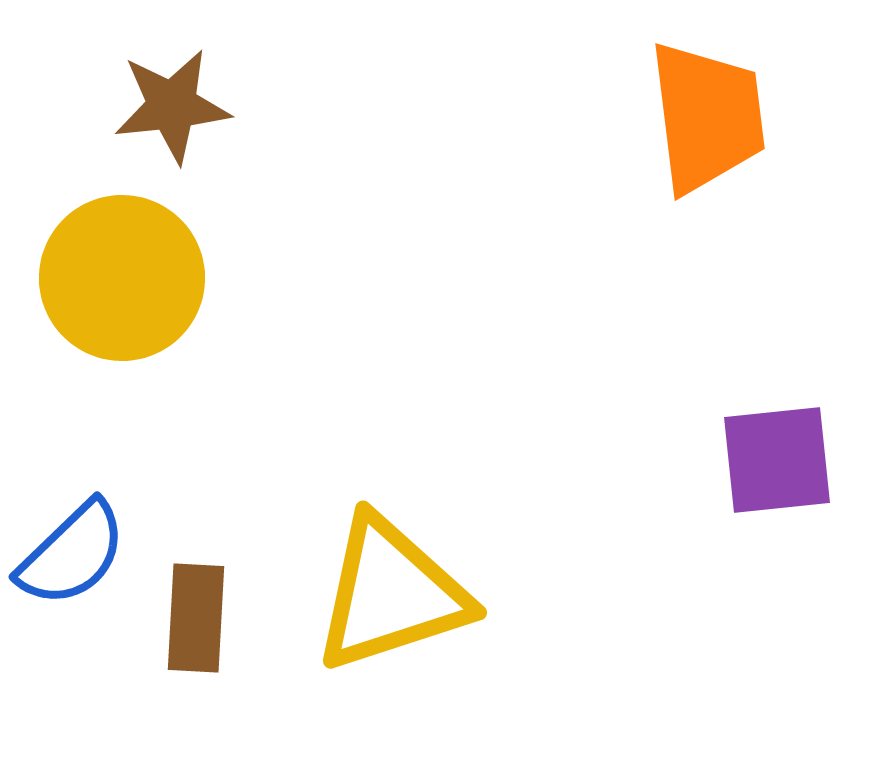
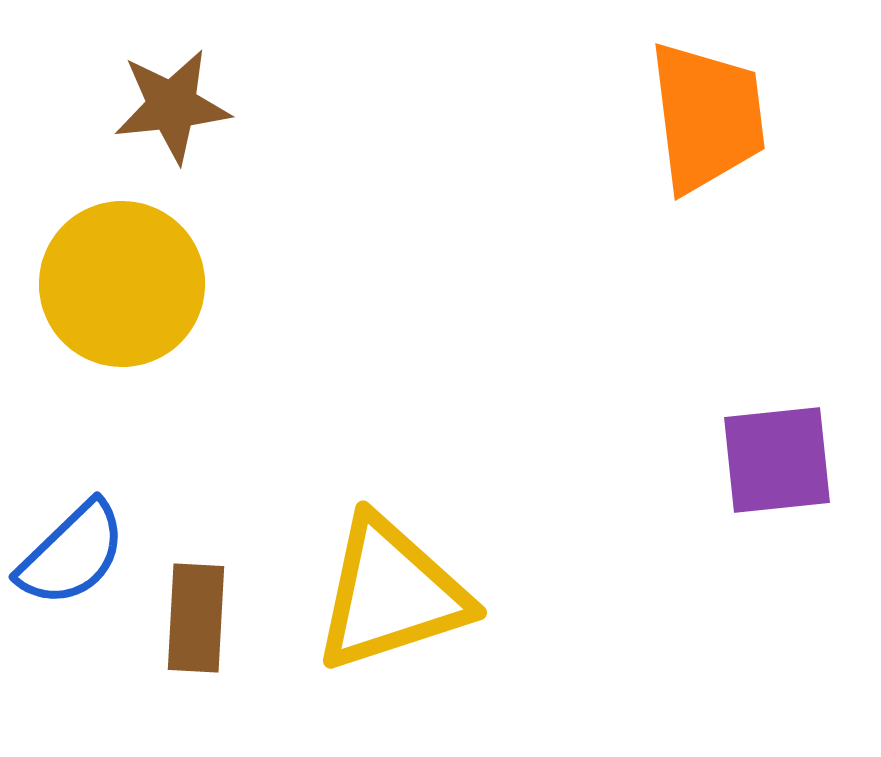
yellow circle: moved 6 px down
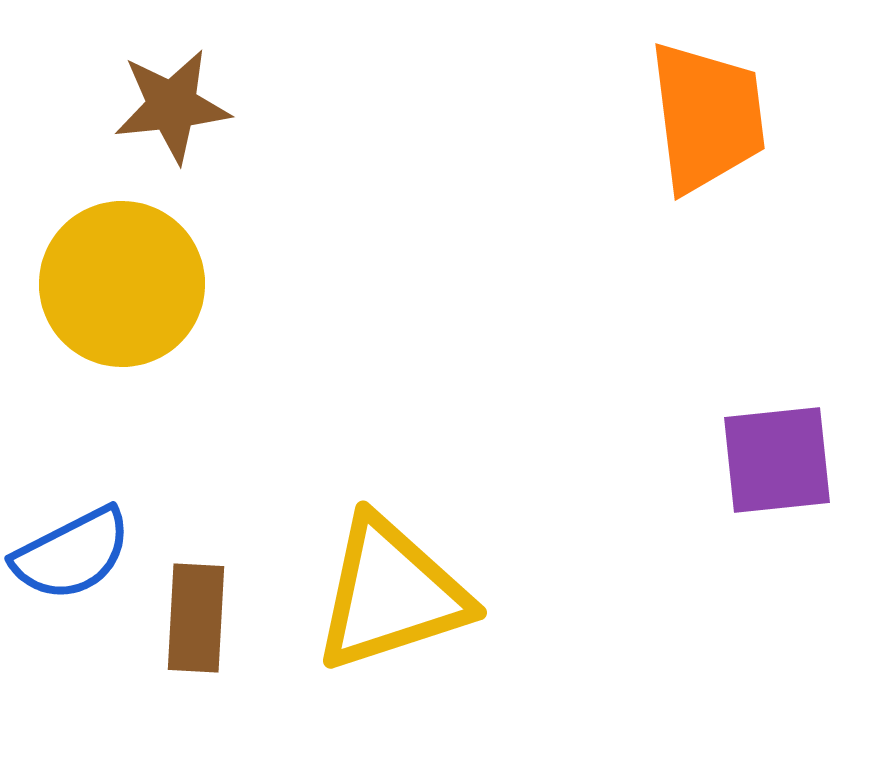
blue semicircle: rotated 17 degrees clockwise
